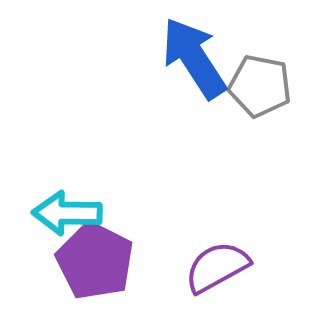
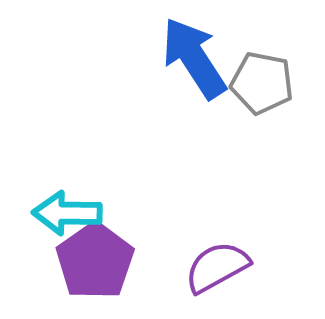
gray pentagon: moved 2 px right, 3 px up
purple pentagon: rotated 10 degrees clockwise
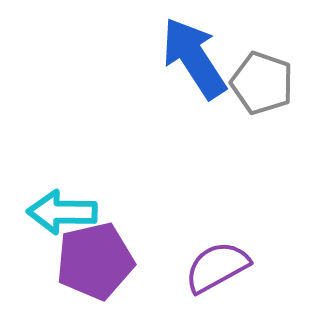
gray pentagon: rotated 8 degrees clockwise
cyan arrow: moved 5 px left, 1 px up
purple pentagon: rotated 22 degrees clockwise
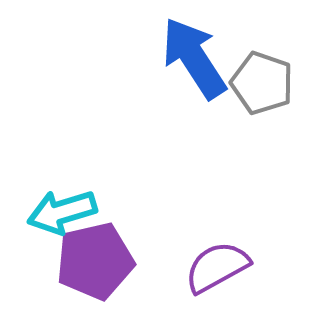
cyan arrow: rotated 18 degrees counterclockwise
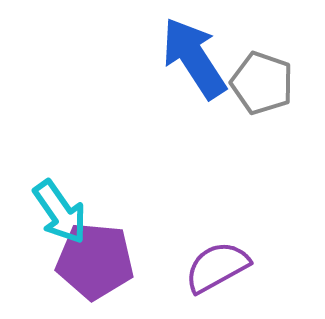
cyan arrow: moved 2 px left; rotated 108 degrees counterclockwise
purple pentagon: rotated 18 degrees clockwise
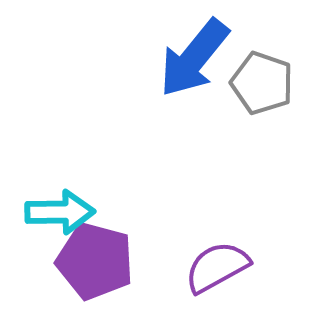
blue arrow: rotated 108 degrees counterclockwise
cyan arrow: rotated 56 degrees counterclockwise
purple pentagon: rotated 10 degrees clockwise
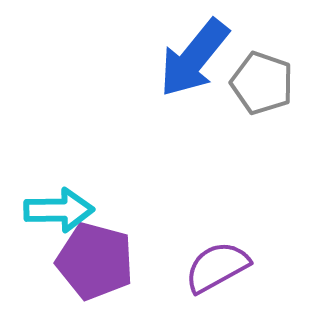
cyan arrow: moved 1 px left, 2 px up
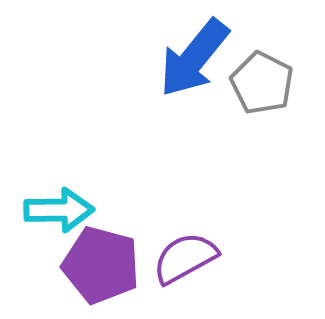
gray pentagon: rotated 8 degrees clockwise
purple pentagon: moved 6 px right, 4 px down
purple semicircle: moved 32 px left, 9 px up
